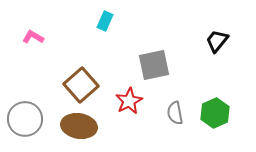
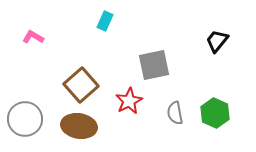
green hexagon: rotated 12 degrees counterclockwise
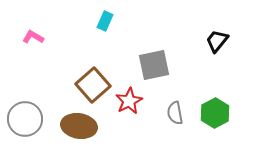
brown square: moved 12 px right
green hexagon: rotated 8 degrees clockwise
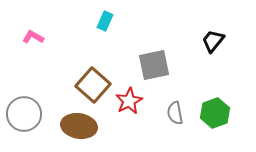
black trapezoid: moved 4 px left
brown square: rotated 8 degrees counterclockwise
green hexagon: rotated 8 degrees clockwise
gray circle: moved 1 px left, 5 px up
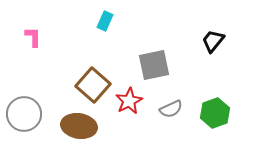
pink L-shape: rotated 60 degrees clockwise
gray semicircle: moved 4 px left, 4 px up; rotated 105 degrees counterclockwise
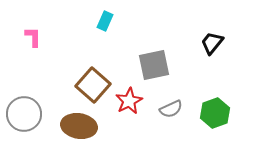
black trapezoid: moved 1 px left, 2 px down
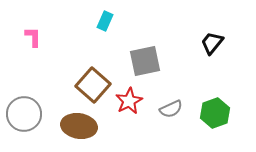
gray square: moved 9 px left, 4 px up
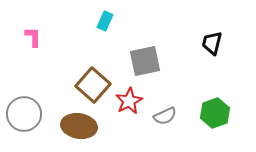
black trapezoid: rotated 25 degrees counterclockwise
gray semicircle: moved 6 px left, 7 px down
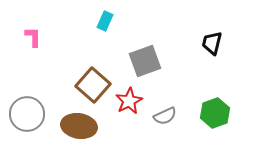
gray square: rotated 8 degrees counterclockwise
gray circle: moved 3 px right
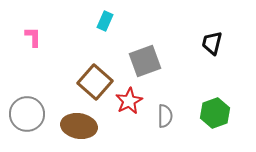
brown square: moved 2 px right, 3 px up
gray semicircle: rotated 65 degrees counterclockwise
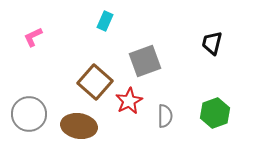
pink L-shape: rotated 115 degrees counterclockwise
gray circle: moved 2 px right
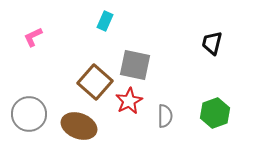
gray square: moved 10 px left, 4 px down; rotated 32 degrees clockwise
brown ellipse: rotated 12 degrees clockwise
